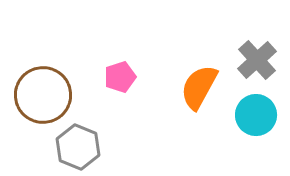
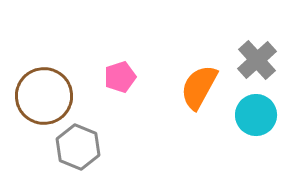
brown circle: moved 1 px right, 1 px down
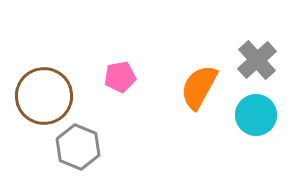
pink pentagon: rotated 8 degrees clockwise
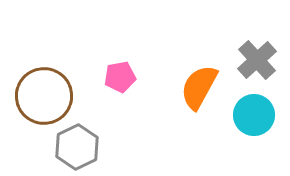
cyan circle: moved 2 px left
gray hexagon: moved 1 px left; rotated 12 degrees clockwise
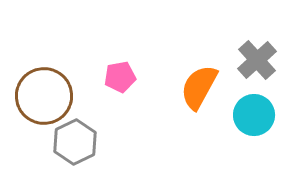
gray hexagon: moved 2 px left, 5 px up
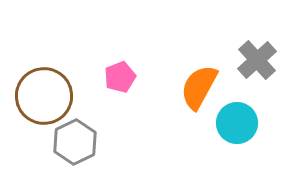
pink pentagon: rotated 12 degrees counterclockwise
cyan circle: moved 17 px left, 8 px down
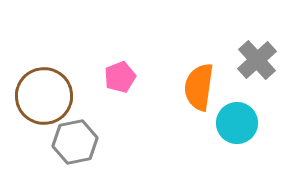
orange semicircle: rotated 21 degrees counterclockwise
gray hexagon: rotated 15 degrees clockwise
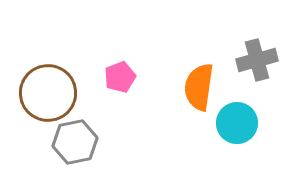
gray cross: rotated 27 degrees clockwise
brown circle: moved 4 px right, 3 px up
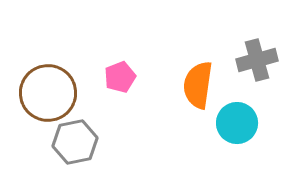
orange semicircle: moved 1 px left, 2 px up
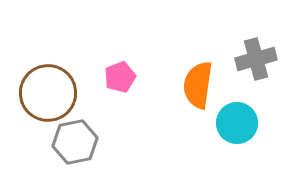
gray cross: moved 1 px left, 1 px up
